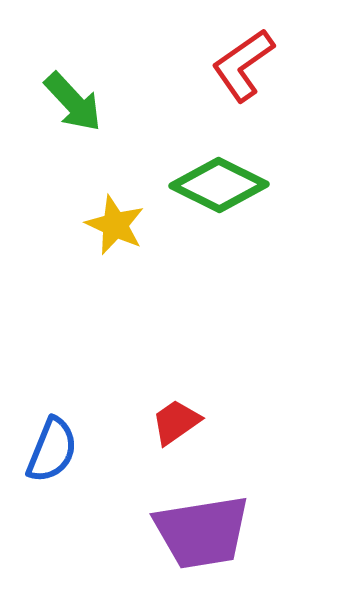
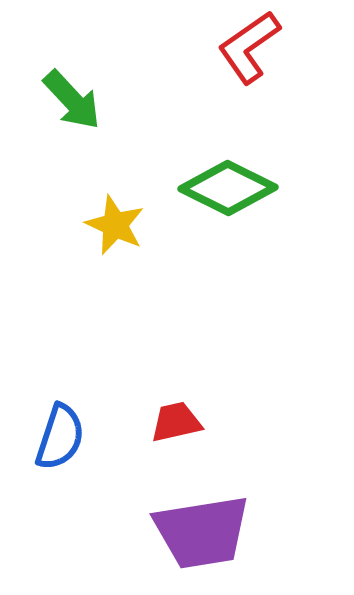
red L-shape: moved 6 px right, 18 px up
green arrow: moved 1 px left, 2 px up
green diamond: moved 9 px right, 3 px down
red trapezoid: rotated 22 degrees clockwise
blue semicircle: moved 8 px right, 13 px up; rotated 4 degrees counterclockwise
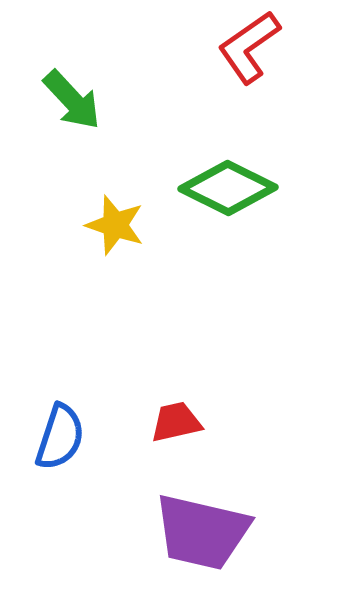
yellow star: rotated 6 degrees counterclockwise
purple trapezoid: rotated 22 degrees clockwise
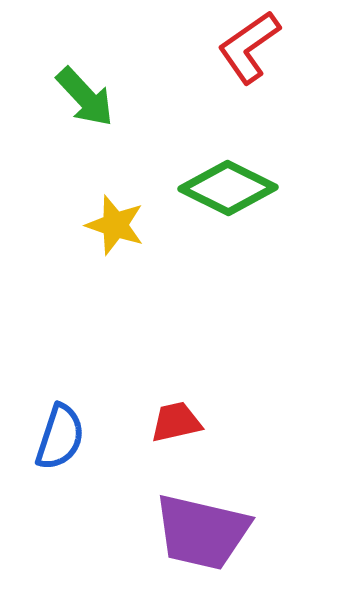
green arrow: moved 13 px right, 3 px up
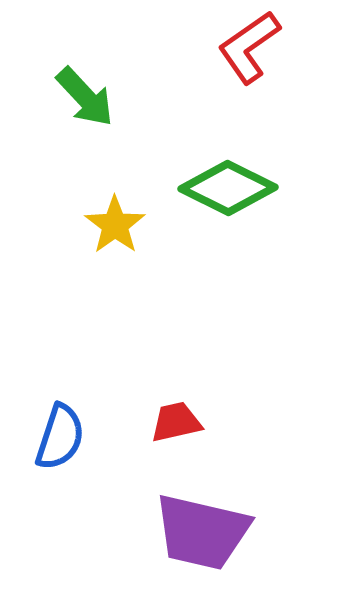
yellow star: rotated 18 degrees clockwise
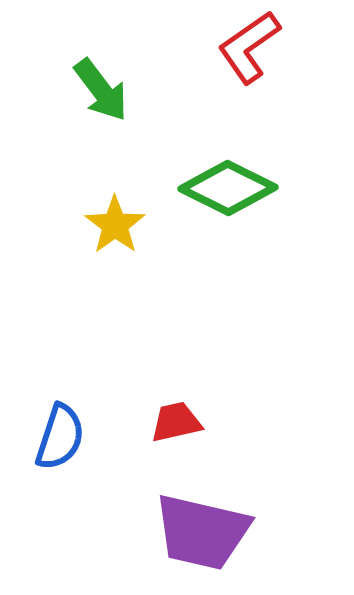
green arrow: moved 16 px right, 7 px up; rotated 6 degrees clockwise
